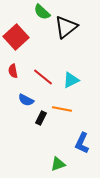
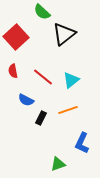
black triangle: moved 2 px left, 7 px down
cyan triangle: rotated 12 degrees counterclockwise
orange line: moved 6 px right, 1 px down; rotated 30 degrees counterclockwise
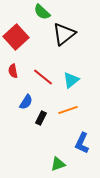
blue semicircle: moved 2 px down; rotated 84 degrees counterclockwise
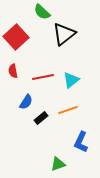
red line: rotated 50 degrees counterclockwise
black rectangle: rotated 24 degrees clockwise
blue L-shape: moved 1 px left, 1 px up
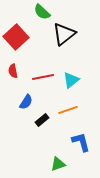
black rectangle: moved 1 px right, 2 px down
blue L-shape: rotated 140 degrees clockwise
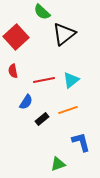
red line: moved 1 px right, 3 px down
black rectangle: moved 1 px up
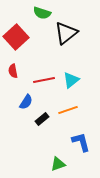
green semicircle: moved 1 px down; rotated 24 degrees counterclockwise
black triangle: moved 2 px right, 1 px up
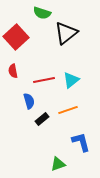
blue semicircle: moved 3 px right, 1 px up; rotated 49 degrees counterclockwise
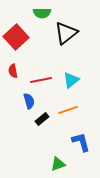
green semicircle: rotated 18 degrees counterclockwise
red line: moved 3 px left
